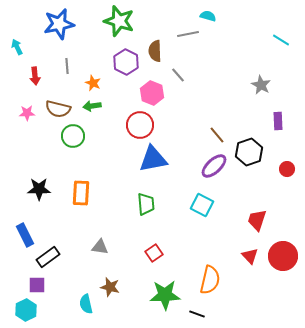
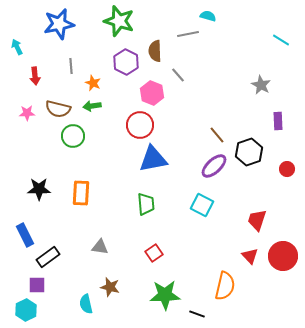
gray line at (67, 66): moved 4 px right
orange semicircle at (210, 280): moved 15 px right, 6 px down
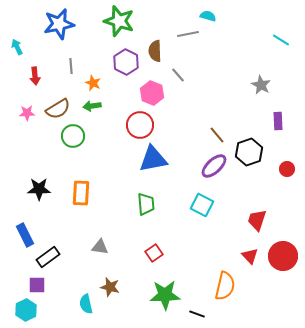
brown semicircle at (58, 109): rotated 45 degrees counterclockwise
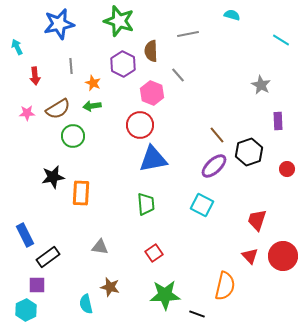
cyan semicircle at (208, 16): moved 24 px right, 1 px up
brown semicircle at (155, 51): moved 4 px left
purple hexagon at (126, 62): moved 3 px left, 2 px down
black star at (39, 189): moved 14 px right, 12 px up; rotated 10 degrees counterclockwise
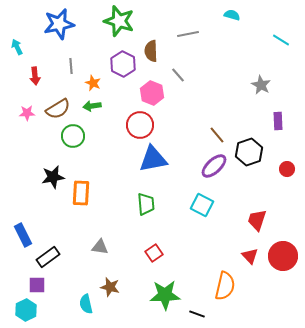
blue rectangle at (25, 235): moved 2 px left
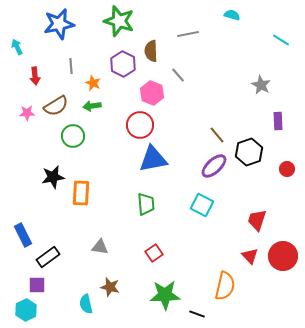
brown semicircle at (58, 109): moved 2 px left, 3 px up
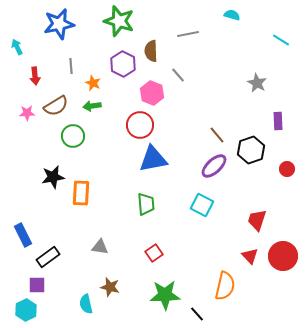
gray star at (261, 85): moved 4 px left, 2 px up
black hexagon at (249, 152): moved 2 px right, 2 px up
black line at (197, 314): rotated 28 degrees clockwise
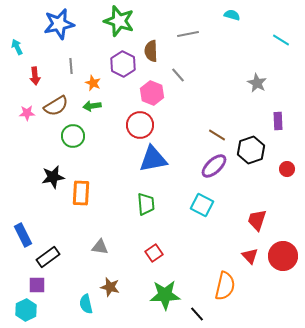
brown line at (217, 135): rotated 18 degrees counterclockwise
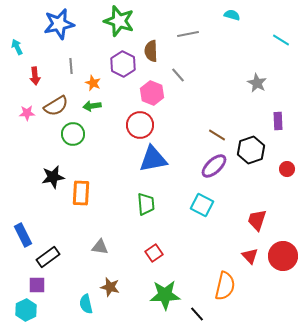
green circle at (73, 136): moved 2 px up
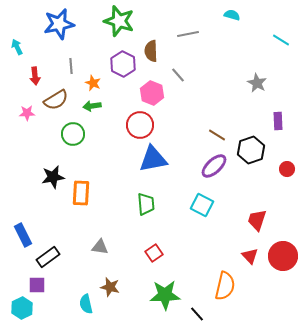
brown semicircle at (56, 106): moved 6 px up
cyan hexagon at (26, 310): moved 4 px left, 2 px up
